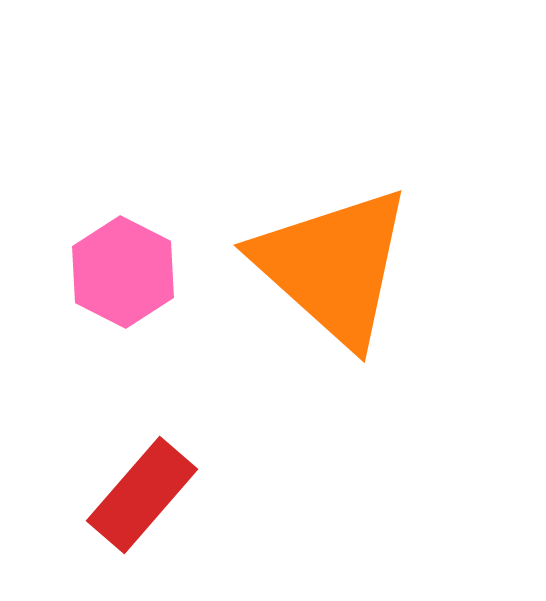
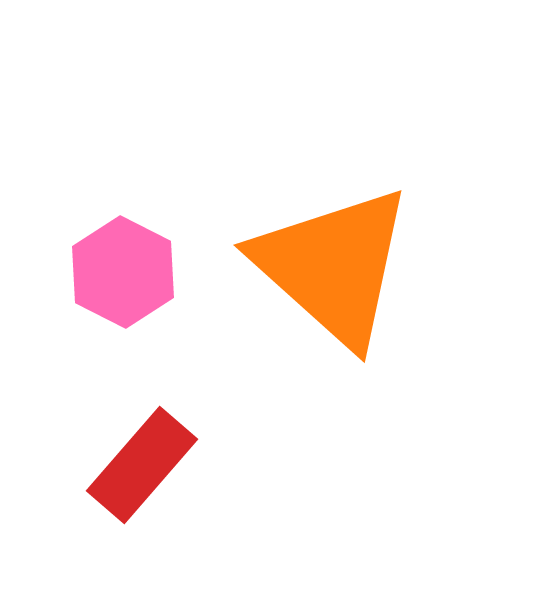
red rectangle: moved 30 px up
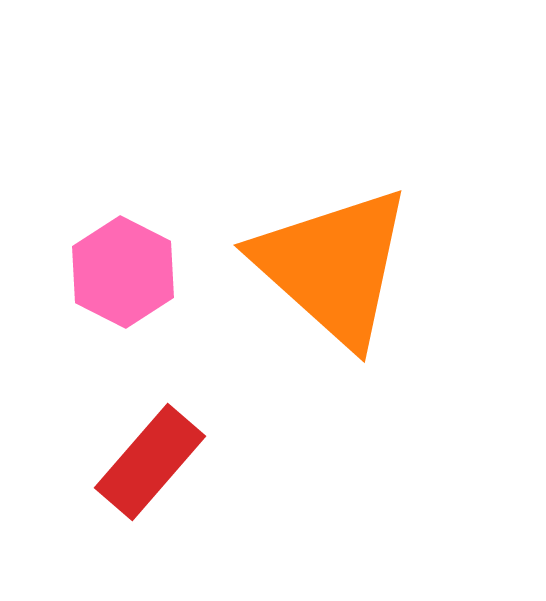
red rectangle: moved 8 px right, 3 px up
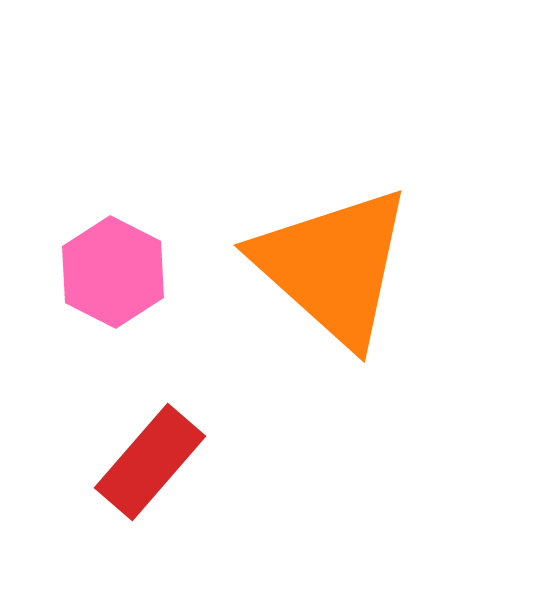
pink hexagon: moved 10 px left
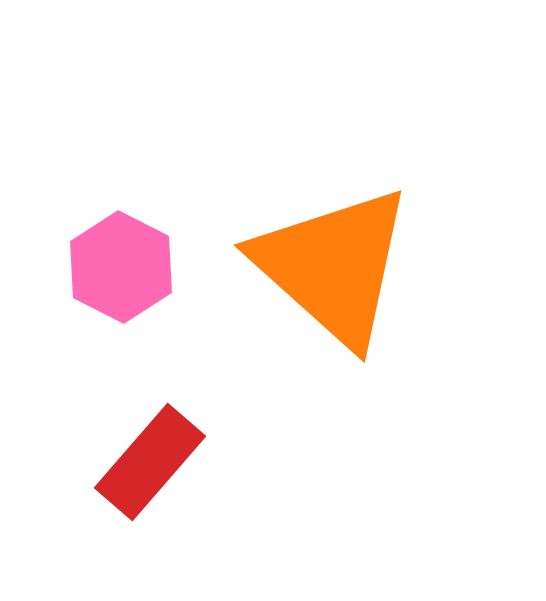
pink hexagon: moved 8 px right, 5 px up
